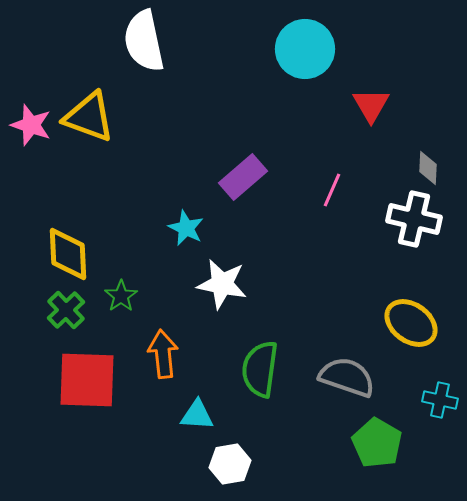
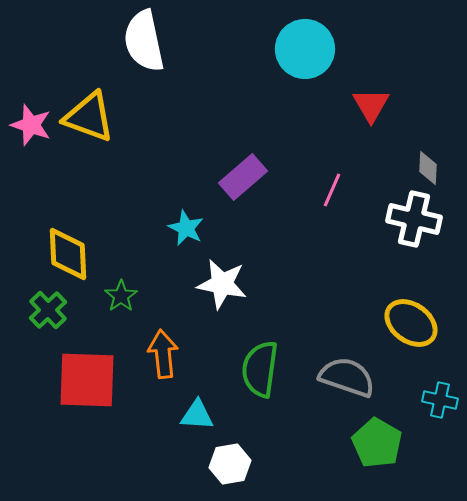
green cross: moved 18 px left
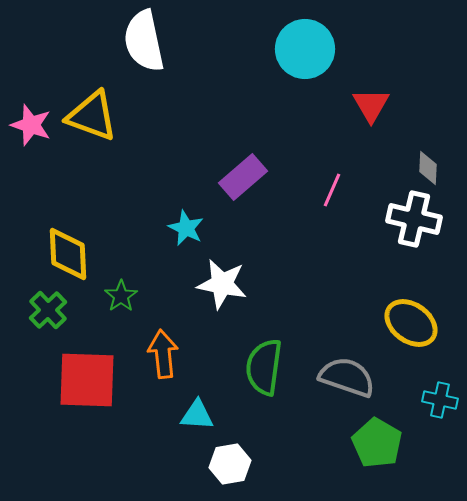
yellow triangle: moved 3 px right, 1 px up
green semicircle: moved 4 px right, 2 px up
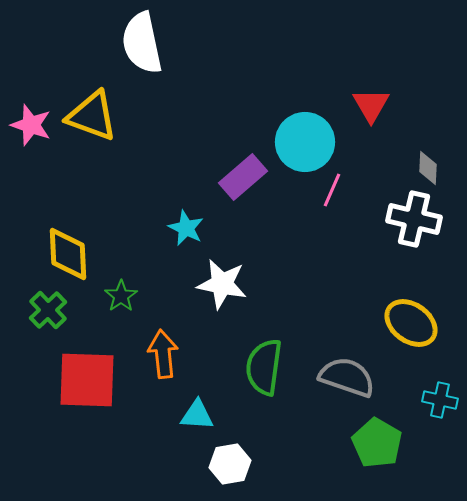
white semicircle: moved 2 px left, 2 px down
cyan circle: moved 93 px down
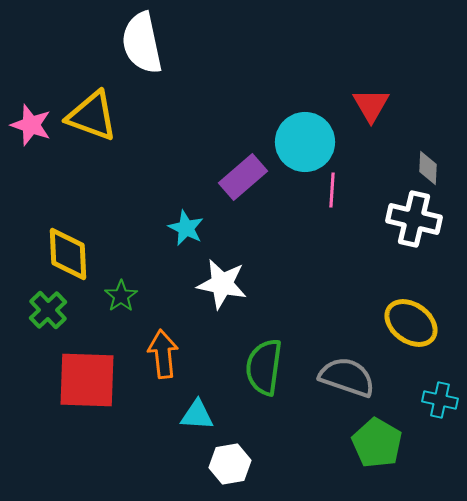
pink line: rotated 20 degrees counterclockwise
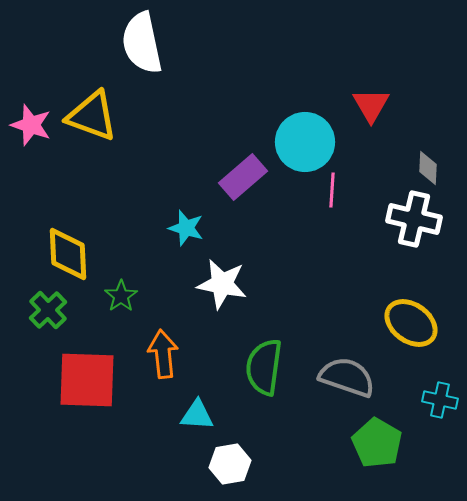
cyan star: rotated 9 degrees counterclockwise
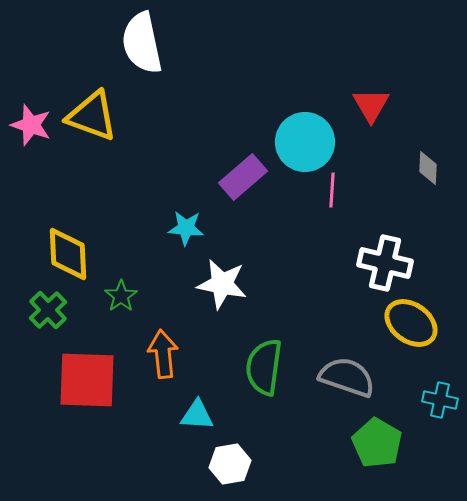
white cross: moved 29 px left, 44 px down
cyan star: rotated 12 degrees counterclockwise
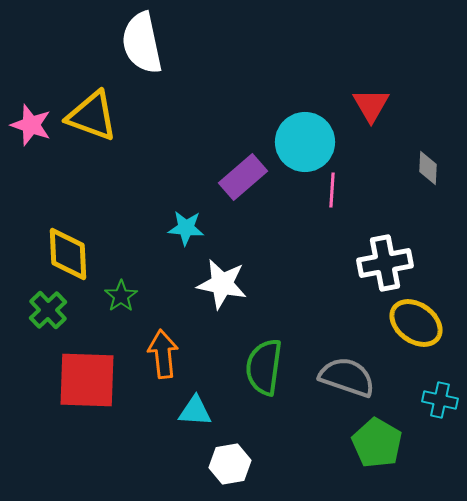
white cross: rotated 24 degrees counterclockwise
yellow ellipse: moved 5 px right
cyan triangle: moved 2 px left, 4 px up
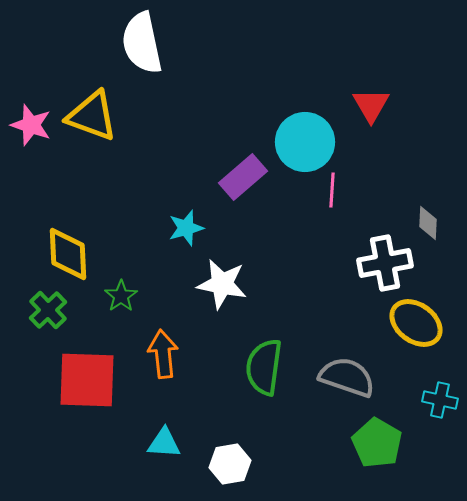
gray diamond: moved 55 px down
cyan star: rotated 21 degrees counterclockwise
cyan triangle: moved 31 px left, 32 px down
